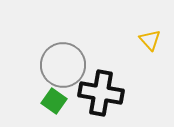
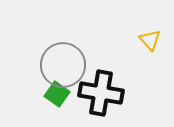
green square: moved 3 px right, 7 px up
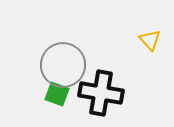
green square: rotated 15 degrees counterclockwise
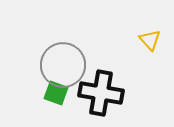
green square: moved 1 px left, 1 px up
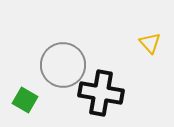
yellow triangle: moved 3 px down
green square: moved 31 px left, 7 px down; rotated 10 degrees clockwise
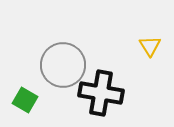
yellow triangle: moved 3 px down; rotated 10 degrees clockwise
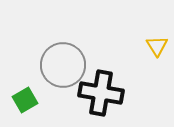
yellow triangle: moved 7 px right
green square: rotated 30 degrees clockwise
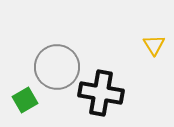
yellow triangle: moved 3 px left, 1 px up
gray circle: moved 6 px left, 2 px down
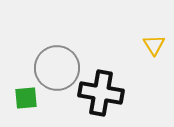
gray circle: moved 1 px down
green square: moved 1 px right, 2 px up; rotated 25 degrees clockwise
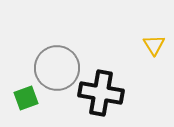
green square: rotated 15 degrees counterclockwise
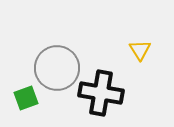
yellow triangle: moved 14 px left, 5 px down
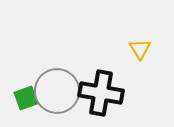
yellow triangle: moved 1 px up
gray circle: moved 23 px down
